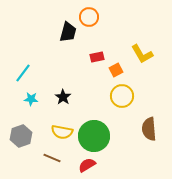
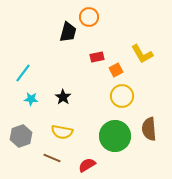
green circle: moved 21 px right
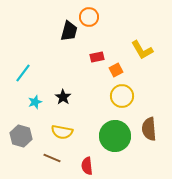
black trapezoid: moved 1 px right, 1 px up
yellow L-shape: moved 4 px up
cyan star: moved 4 px right, 3 px down; rotated 24 degrees counterclockwise
gray hexagon: rotated 25 degrees counterclockwise
red semicircle: moved 1 px down; rotated 66 degrees counterclockwise
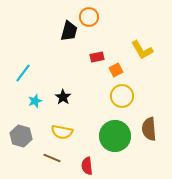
cyan star: moved 1 px up
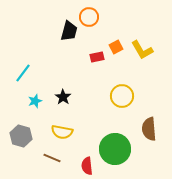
orange square: moved 23 px up
green circle: moved 13 px down
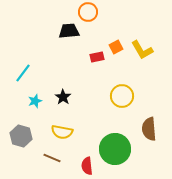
orange circle: moved 1 px left, 5 px up
black trapezoid: rotated 110 degrees counterclockwise
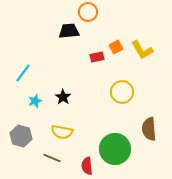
yellow circle: moved 4 px up
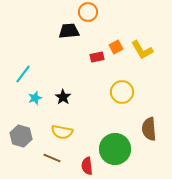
cyan line: moved 1 px down
cyan star: moved 3 px up
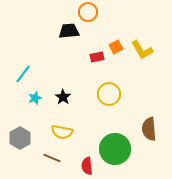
yellow circle: moved 13 px left, 2 px down
gray hexagon: moved 1 px left, 2 px down; rotated 15 degrees clockwise
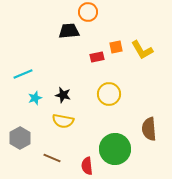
orange square: rotated 16 degrees clockwise
cyan line: rotated 30 degrees clockwise
black star: moved 2 px up; rotated 21 degrees counterclockwise
yellow semicircle: moved 1 px right, 11 px up
